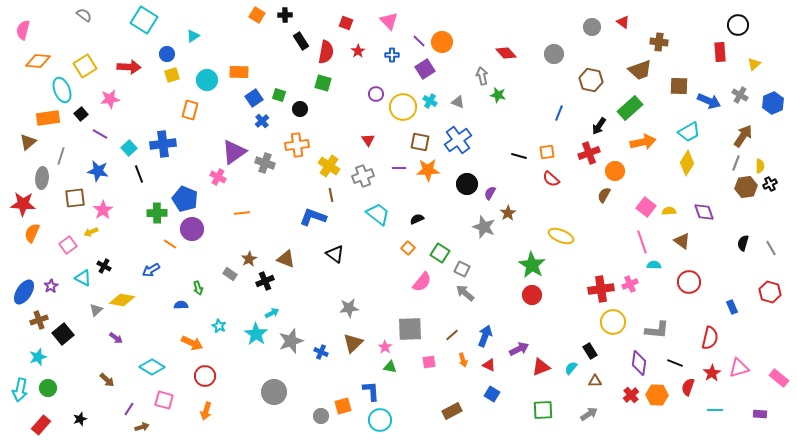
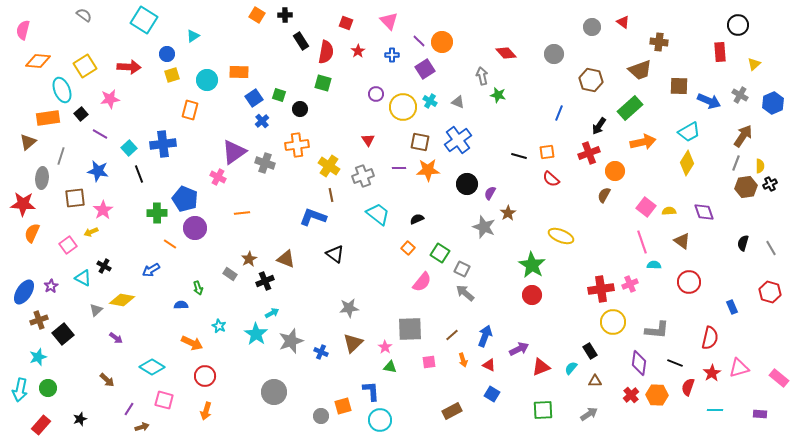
purple circle at (192, 229): moved 3 px right, 1 px up
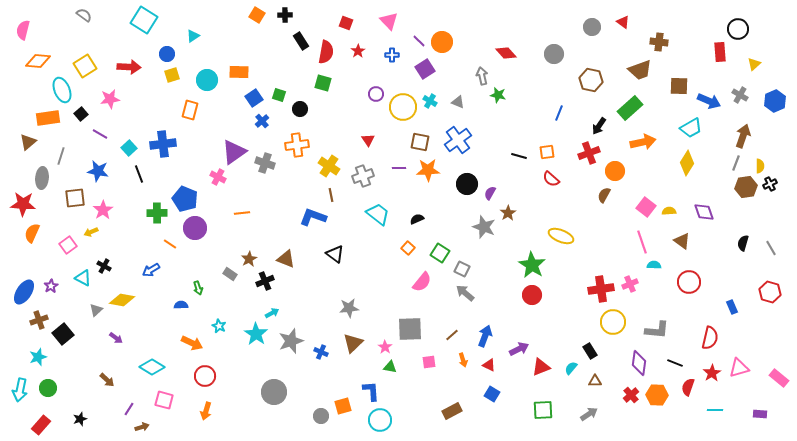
black circle at (738, 25): moved 4 px down
blue hexagon at (773, 103): moved 2 px right, 2 px up
cyan trapezoid at (689, 132): moved 2 px right, 4 px up
brown arrow at (743, 136): rotated 15 degrees counterclockwise
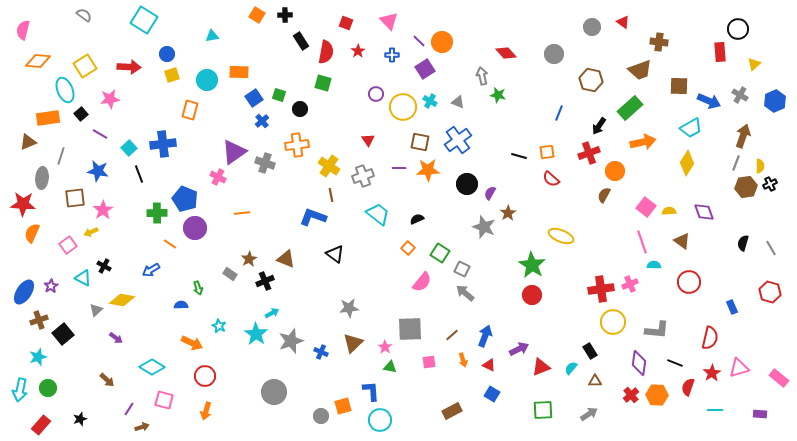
cyan triangle at (193, 36): moved 19 px right; rotated 24 degrees clockwise
cyan ellipse at (62, 90): moved 3 px right
brown triangle at (28, 142): rotated 18 degrees clockwise
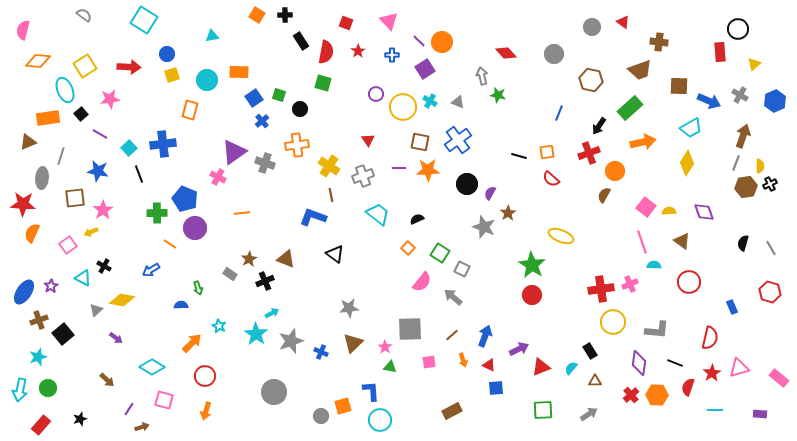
gray arrow at (465, 293): moved 12 px left, 4 px down
orange arrow at (192, 343): rotated 70 degrees counterclockwise
blue square at (492, 394): moved 4 px right, 6 px up; rotated 35 degrees counterclockwise
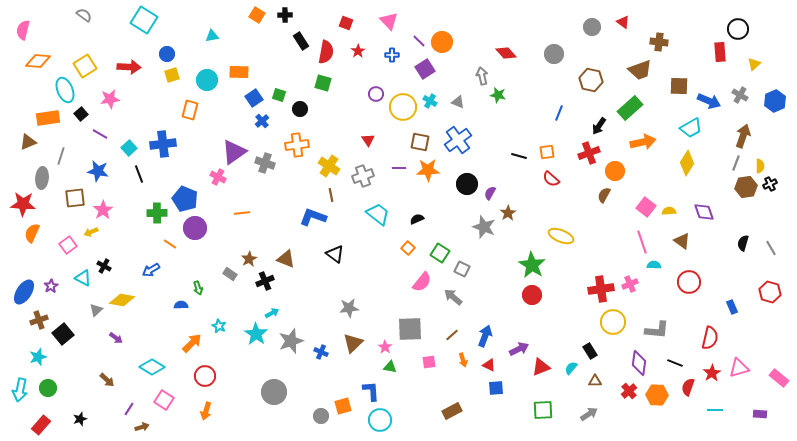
red cross at (631, 395): moved 2 px left, 4 px up
pink square at (164, 400): rotated 18 degrees clockwise
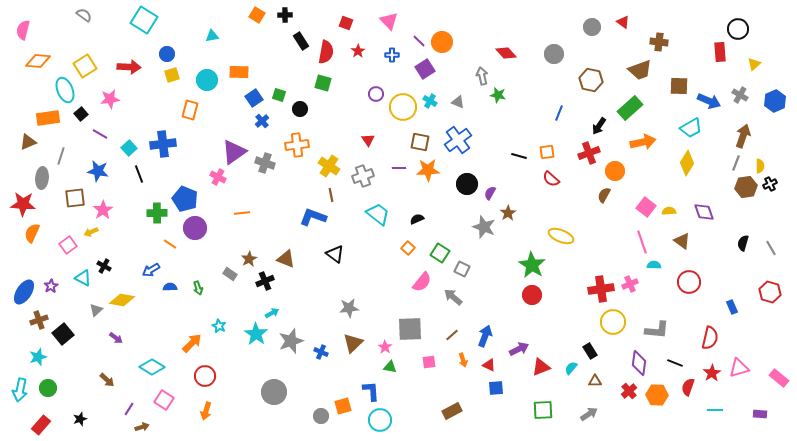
blue semicircle at (181, 305): moved 11 px left, 18 px up
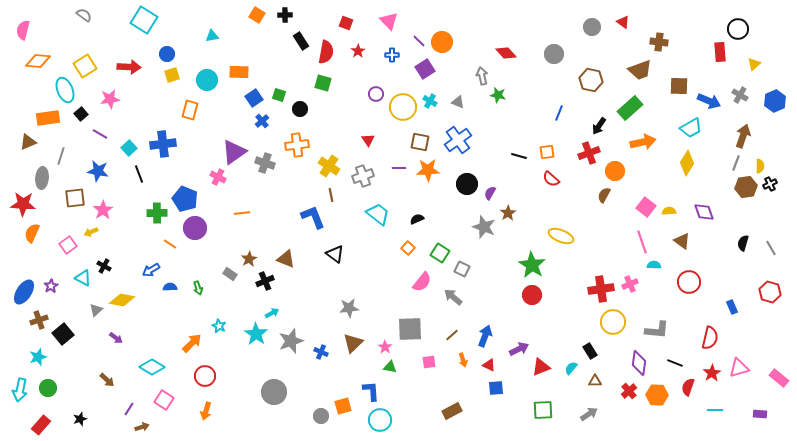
blue L-shape at (313, 217): rotated 48 degrees clockwise
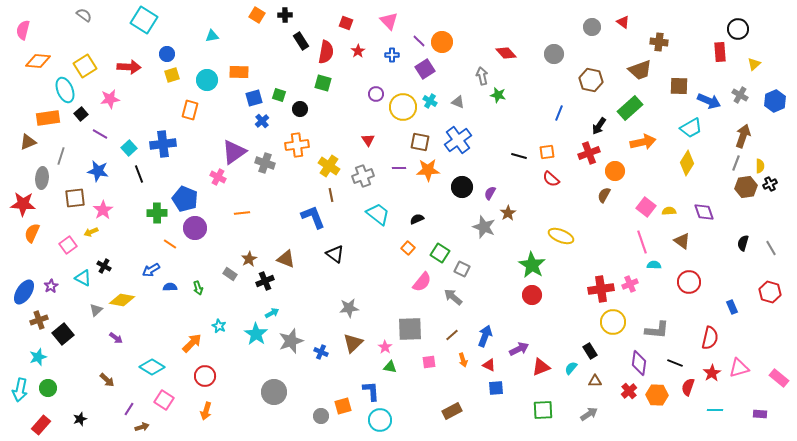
blue square at (254, 98): rotated 18 degrees clockwise
black circle at (467, 184): moved 5 px left, 3 px down
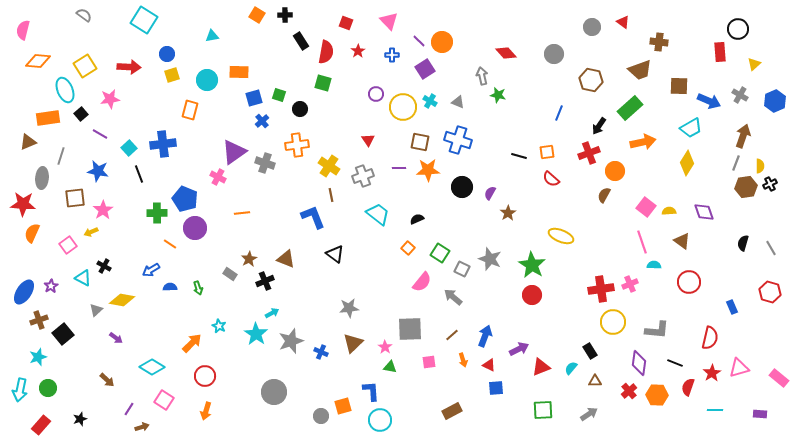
blue cross at (458, 140): rotated 36 degrees counterclockwise
gray star at (484, 227): moved 6 px right, 32 px down
